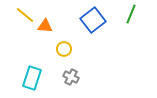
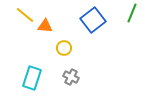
green line: moved 1 px right, 1 px up
yellow circle: moved 1 px up
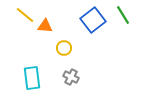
green line: moved 9 px left, 2 px down; rotated 54 degrees counterclockwise
cyan rectangle: rotated 25 degrees counterclockwise
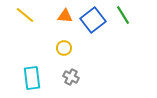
orange triangle: moved 20 px right, 10 px up
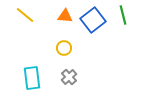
green line: rotated 18 degrees clockwise
gray cross: moved 2 px left; rotated 21 degrees clockwise
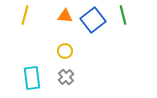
yellow line: rotated 66 degrees clockwise
yellow circle: moved 1 px right, 3 px down
gray cross: moved 3 px left
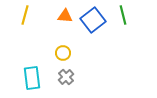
yellow circle: moved 2 px left, 2 px down
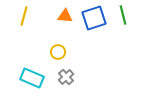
yellow line: moved 1 px left, 1 px down
blue square: moved 1 px right, 2 px up; rotated 20 degrees clockwise
yellow circle: moved 5 px left, 1 px up
cyan rectangle: rotated 60 degrees counterclockwise
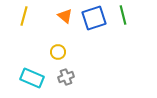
orange triangle: rotated 35 degrees clockwise
gray cross: rotated 21 degrees clockwise
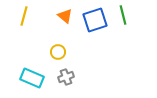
blue square: moved 1 px right, 2 px down
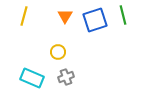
orange triangle: rotated 21 degrees clockwise
